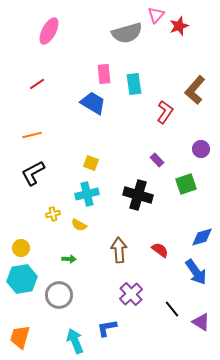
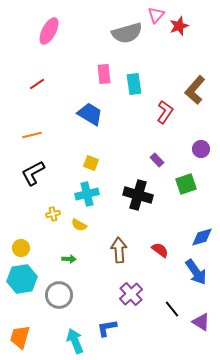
blue trapezoid: moved 3 px left, 11 px down
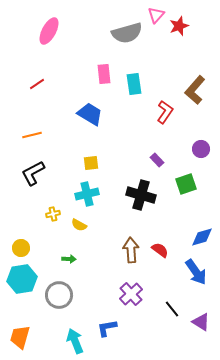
yellow square: rotated 28 degrees counterclockwise
black cross: moved 3 px right
brown arrow: moved 12 px right
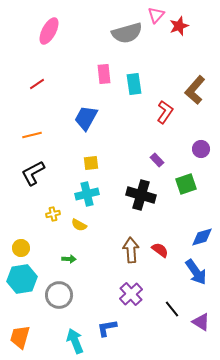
blue trapezoid: moved 4 px left, 4 px down; rotated 92 degrees counterclockwise
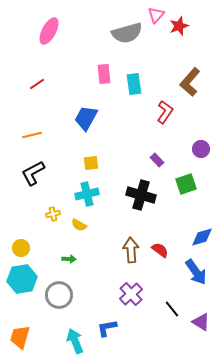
brown L-shape: moved 5 px left, 8 px up
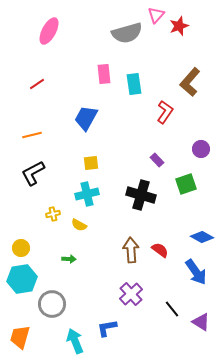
blue diamond: rotated 45 degrees clockwise
gray circle: moved 7 px left, 9 px down
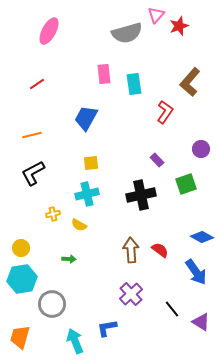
black cross: rotated 28 degrees counterclockwise
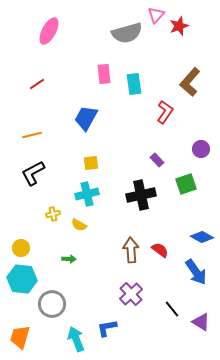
cyan hexagon: rotated 16 degrees clockwise
cyan arrow: moved 1 px right, 2 px up
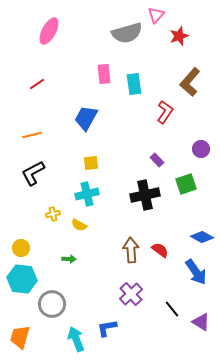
red star: moved 10 px down
black cross: moved 4 px right
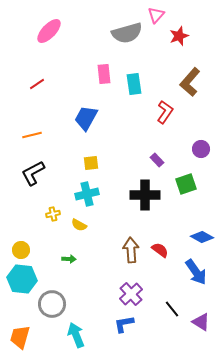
pink ellipse: rotated 16 degrees clockwise
black cross: rotated 12 degrees clockwise
yellow circle: moved 2 px down
blue L-shape: moved 17 px right, 4 px up
cyan arrow: moved 4 px up
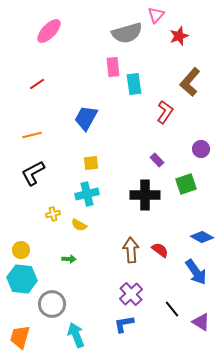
pink rectangle: moved 9 px right, 7 px up
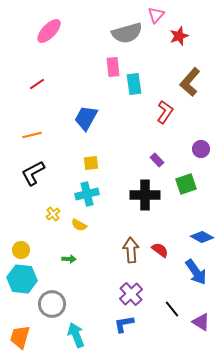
yellow cross: rotated 24 degrees counterclockwise
